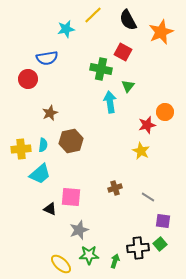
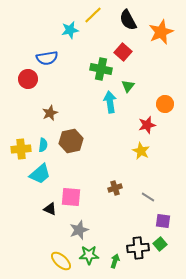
cyan star: moved 4 px right, 1 px down
red square: rotated 12 degrees clockwise
orange circle: moved 8 px up
yellow ellipse: moved 3 px up
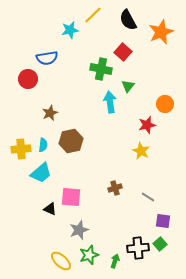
cyan trapezoid: moved 1 px right, 1 px up
green star: rotated 18 degrees counterclockwise
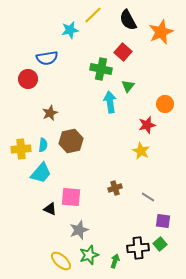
cyan trapezoid: rotated 10 degrees counterclockwise
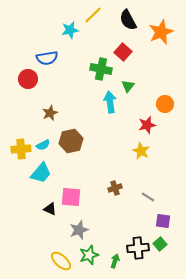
cyan semicircle: rotated 56 degrees clockwise
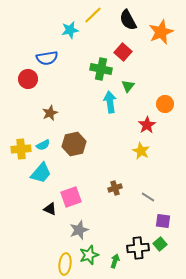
red star: rotated 18 degrees counterclockwise
brown hexagon: moved 3 px right, 3 px down
pink square: rotated 25 degrees counterclockwise
yellow ellipse: moved 4 px right, 3 px down; rotated 55 degrees clockwise
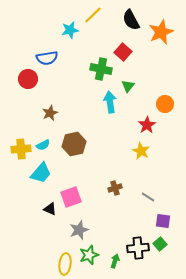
black semicircle: moved 3 px right
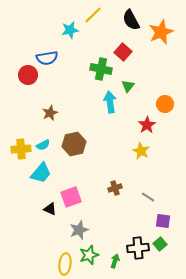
red circle: moved 4 px up
